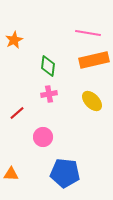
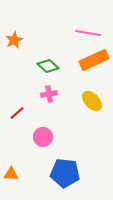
orange rectangle: rotated 12 degrees counterclockwise
green diamond: rotated 55 degrees counterclockwise
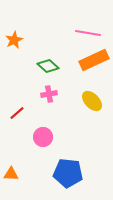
blue pentagon: moved 3 px right
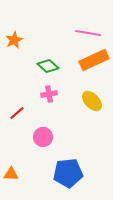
blue pentagon: rotated 12 degrees counterclockwise
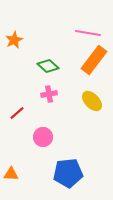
orange rectangle: rotated 28 degrees counterclockwise
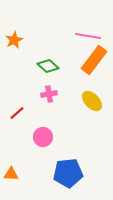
pink line: moved 3 px down
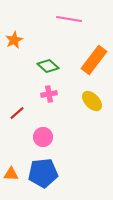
pink line: moved 19 px left, 17 px up
blue pentagon: moved 25 px left
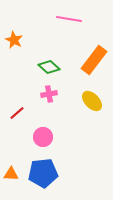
orange star: rotated 18 degrees counterclockwise
green diamond: moved 1 px right, 1 px down
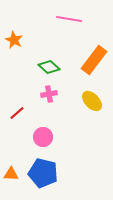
blue pentagon: rotated 20 degrees clockwise
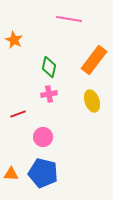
green diamond: rotated 60 degrees clockwise
yellow ellipse: rotated 25 degrees clockwise
red line: moved 1 px right, 1 px down; rotated 21 degrees clockwise
